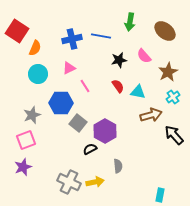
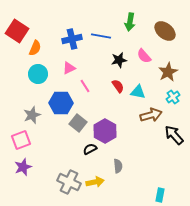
pink square: moved 5 px left
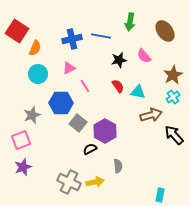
brown ellipse: rotated 15 degrees clockwise
brown star: moved 5 px right, 3 px down
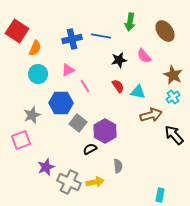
pink triangle: moved 1 px left, 2 px down
brown star: rotated 18 degrees counterclockwise
purple star: moved 23 px right
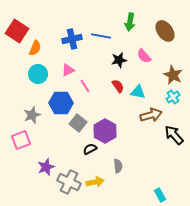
cyan rectangle: rotated 40 degrees counterclockwise
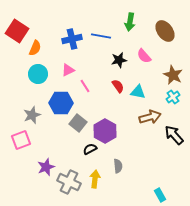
brown arrow: moved 1 px left, 2 px down
yellow arrow: moved 3 px up; rotated 72 degrees counterclockwise
